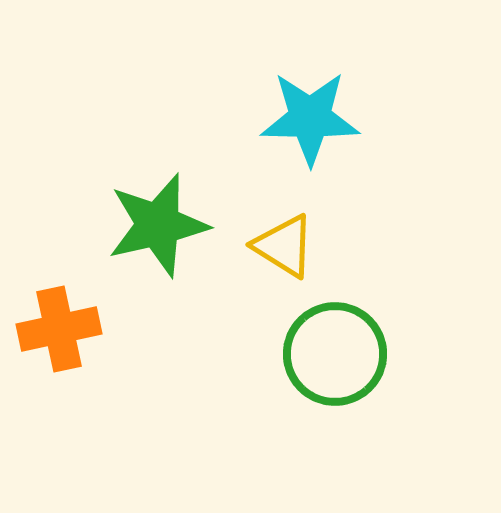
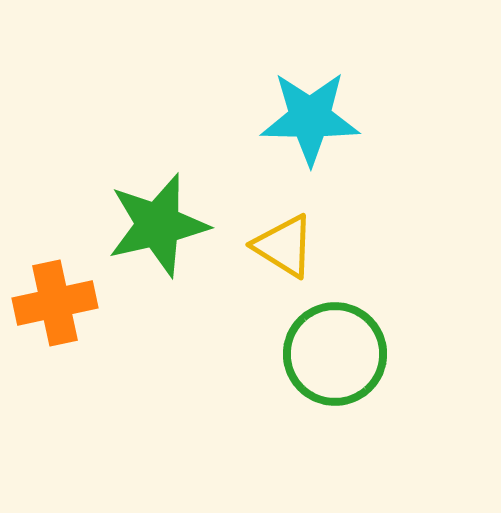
orange cross: moved 4 px left, 26 px up
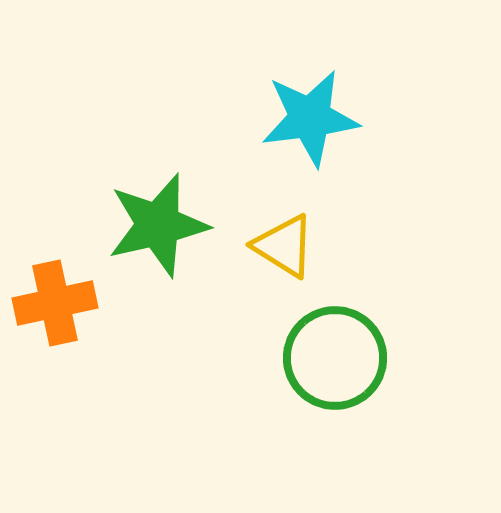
cyan star: rotated 8 degrees counterclockwise
green circle: moved 4 px down
